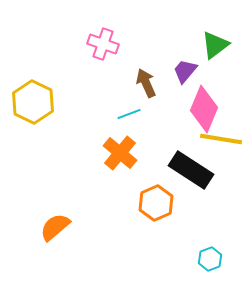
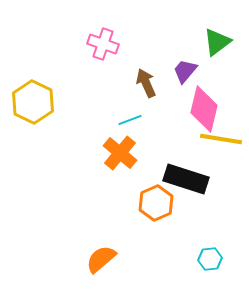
green triangle: moved 2 px right, 3 px up
pink diamond: rotated 9 degrees counterclockwise
cyan line: moved 1 px right, 6 px down
black rectangle: moved 5 px left, 9 px down; rotated 15 degrees counterclockwise
orange semicircle: moved 46 px right, 32 px down
cyan hexagon: rotated 15 degrees clockwise
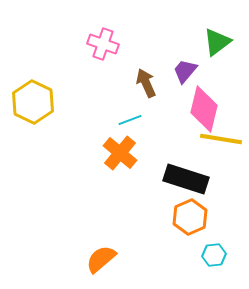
orange hexagon: moved 34 px right, 14 px down
cyan hexagon: moved 4 px right, 4 px up
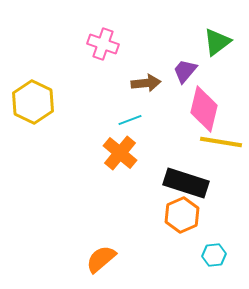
brown arrow: rotated 108 degrees clockwise
yellow line: moved 3 px down
black rectangle: moved 4 px down
orange hexagon: moved 8 px left, 2 px up
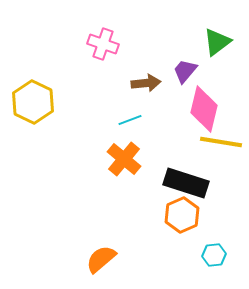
orange cross: moved 4 px right, 6 px down
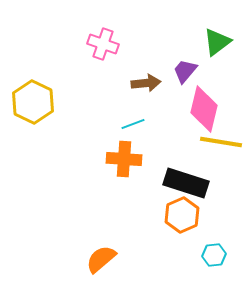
cyan line: moved 3 px right, 4 px down
orange cross: rotated 36 degrees counterclockwise
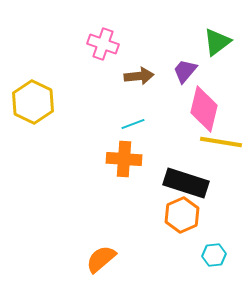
brown arrow: moved 7 px left, 7 px up
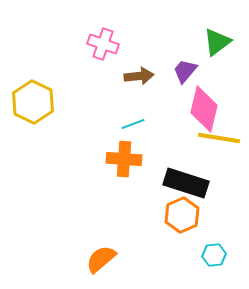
yellow line: moved 2 px left, 4 px up
